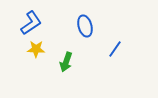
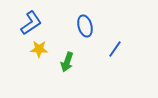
yellow star: moved 3 px right
green arrow: moved 1 px right
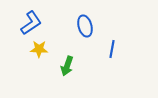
blue line: moved 3 px left; rotated 24 degrees counterclockwise
green arrow: moved 4 px down
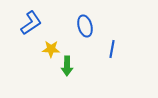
yellow star: moved 12 px right
green arrow: rotated 18 degrees counterclockwise
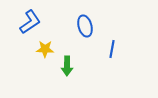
blue L-shape: moved 1 px left, 1 px up
yellow star: moved 6 px left
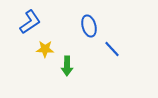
blue ellipse: moved 4 px right
blue line: rotated 54 degrees counterclockwise
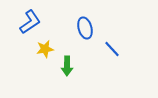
blue ellipse: moved 4 px left, 2 px down
yellow star: rotated 12 degrees counterclockwise
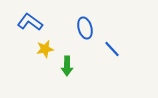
blue L-shape: rotated 110 degrees counterclockwise
